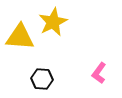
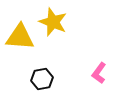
yellow star: rotated 24 degrees counterclockwise
black hexagon: rotated 15 degrees counterclockwise
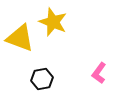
yellow triangle: moved 1 px down; rotated 16 degrees clockwise
